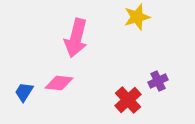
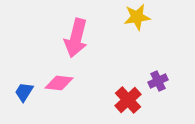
yellow star: rotated 8 degrees clockwise
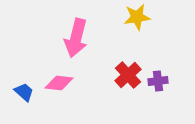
purple cross: rotated 18 degrees clockwise
blue trapezoid: rotated 100 degrees clockwise
red cross: moved 25 px up
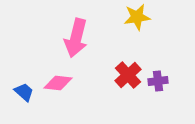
pink diamond: moved 1 px left
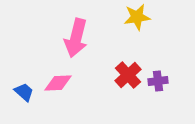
pink diamond: rotated 8 degrees counterclockwise
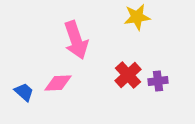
pink arrow: moved 2 px down; rotated 33 degrees counterclockwise
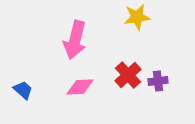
pink arrow: moved 1 px left; rotated 33 degrees clockwise
pink diamond: moved 22 px right, 4 px down
blue trapezoid: moved 1 px left, 2 px up
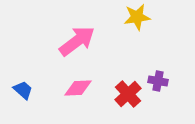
pink arrow: moved 2 px right, 1 px down; rotated 141 degrees counterclockwise
red cross: moved 19 px down
purple cross: rotated 18 degrees clockwise
pink diamond: moved 2 px left, 1 px down
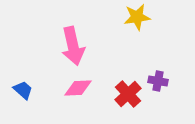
pink arrow: moved 4 px left, 5 px down; rotated 114 degrees clockwise
